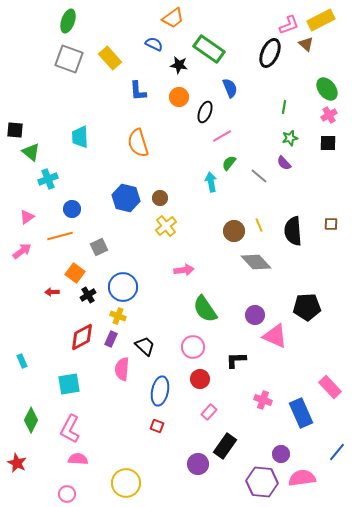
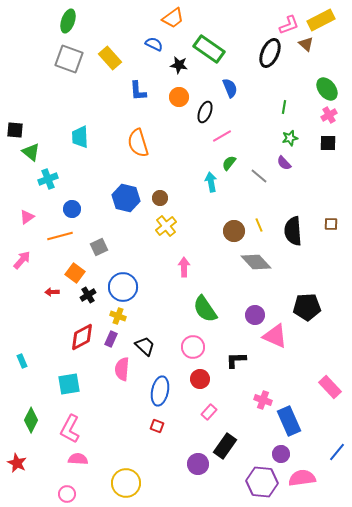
pink arrow at (22, 251): moved 9 px down; rotated 12 degrees counterclockwise
pink arrow at (184, 270): moved 3 px up; rotated 84 degrees counterclockwise
blue rectangle at (301, 413): moved 12 px left, 8 px down
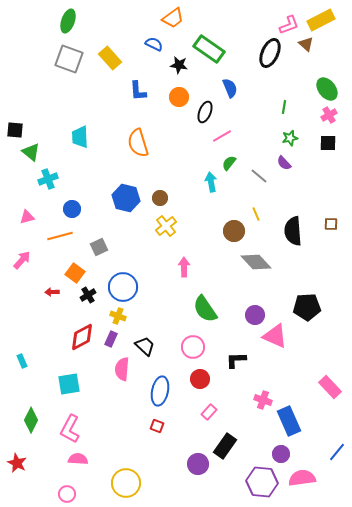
pink triangle at (27, 217): rotated 21 degrees clockwise
yellow line at (259, 225): moved 3 px left, 11 px up
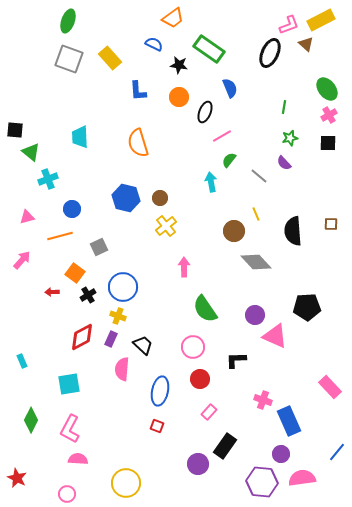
green semicircle at (229, 163): moved 3 px up
black trapezoid at (145, 346): moved 2 px left, 1 px up
red star at (17, 463): moved 15 px down
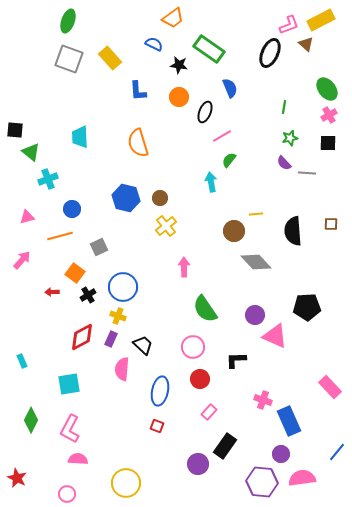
gray line at (259, 176): moved 48 px right, 3 px up; rotated 36 degrees counterclockwise
yellow line at (256, 214): rotated 72 degrees counterclockwise
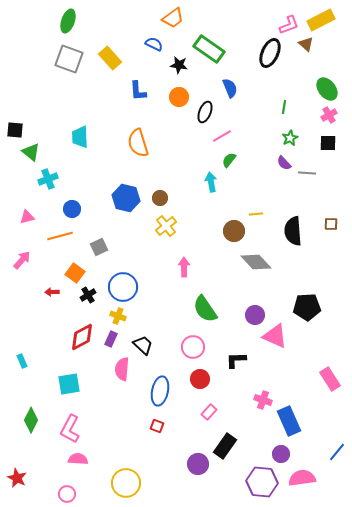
green star at (290, 138): rotated 14 degrees counterclockwise
pink rectangle at (330, 387): moved 8 px up; rotated 10 degrees clockwise
